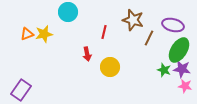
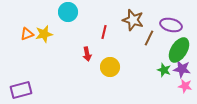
purple ellipse: moved 2 px left
purple rectangle: rotated 40 degrees clockwise
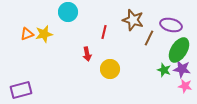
yellow circle: moved 2 px down
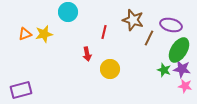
orange triangle: moved 2 px left
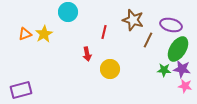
yellow star: rotated 18 degrees counterclockwise
brown line: moved 1 px left, 2 px down
green ellipse: moved 1 px left, 1 px up
green star: rotated 16 degrees counterclockwise
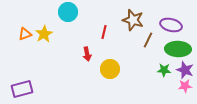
green ellipse: rotated 60 degrees clockwise
purple star: moved 3 px right, 1 px down; rotated 12 degrees clockwise
pink star: rotated 16 degrees counterclockwise
purple rectangle: moved 1 px right, 1 px up
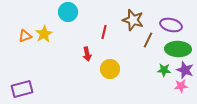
orange triangle: moved 2 px down
pink star: moved 4 px left
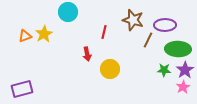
purple ellipse: moved 6 px left; rotated 15 degrees counterclockwise
purple star: rotated 18 degrees clockwise
pink star: moved 2 px right, 1 px down; rotated 24 degrees counterclockwise
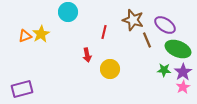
purple ellipse: rotated 35 degrees clockwise
yellow star: moved 3 px left
brown line: moved 1 px left; rotated 49 degrees counterclockwise
green ellipse: rotated 20 degrees clockwise
red arrow: moved 1 px down
purple star: moved 2 px left, 2 px down
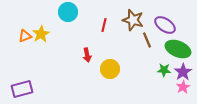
red line: moved 7 px up
